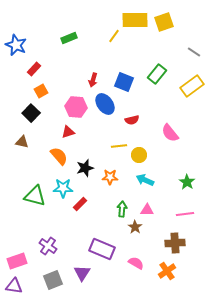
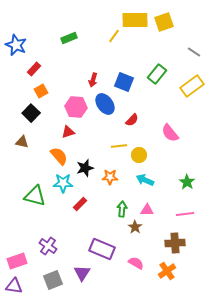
red semicircle at (132, 120): rotated 32 degrees counterclockwise
cyan star at (63, 188): moved 5 px up
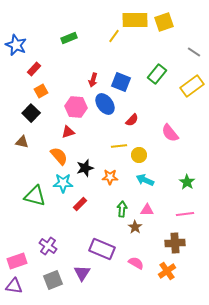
blue square at (124, 82): moved 3 px left
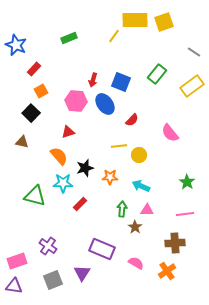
pink hexagon at (76, 107): moved 6 px up
cyan arrow at (145, 180): moved 4 px left, 6 px down
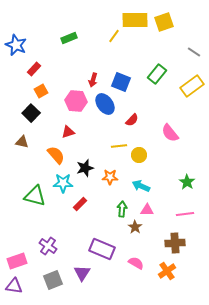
orange semicircle at (59, 156): moved 3 px left, 1 px up
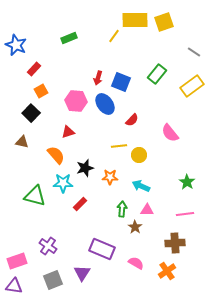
red arrow at (93, 80): moved 5 px right, 2 px up
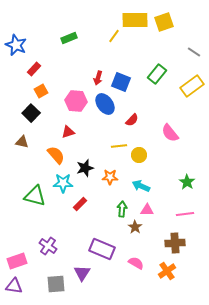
gray square at (53, 280): moved 3 px right, 4 px down; rotated 18 degrees clockwise
